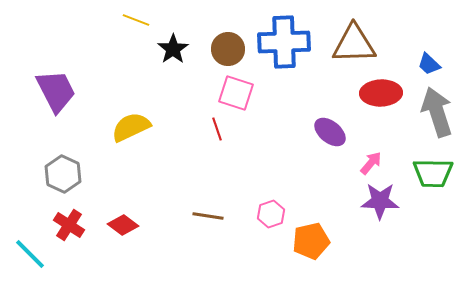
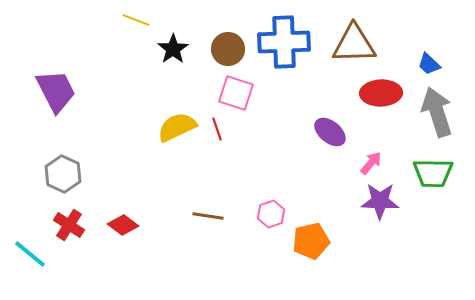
yellow semicircle: moved 46 px right
cyan line: rotated 6 degrees counterclockwise
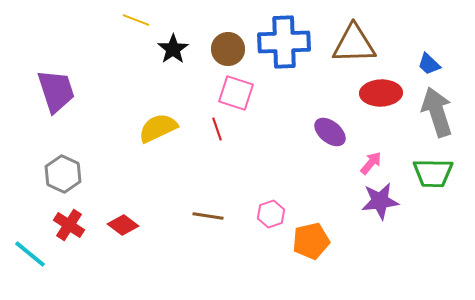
purple trapezoid: rotated 9 degrees clockwise
yellow semicircle: moved 19 px left, 1 px down
purple star: rotated 9 degrees counterclockwise
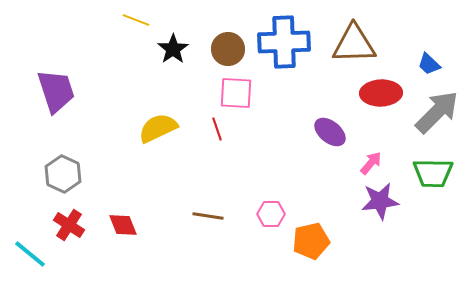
pink square: rotated 15 degrees counterclockwise
gray arrow: rotated 63 degrees clockwise
pink hexagon: rotated 20 degrees clockwise
red diamond: rotated 32 degrees clockwise
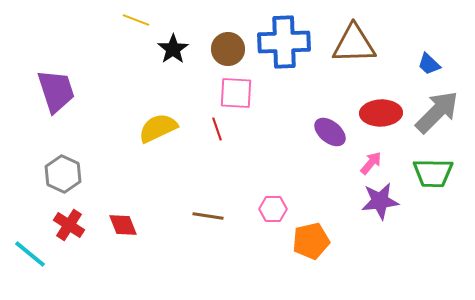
red ellipse: moved 20 px down
pink hexagon: moved 2 px right, 5 px up
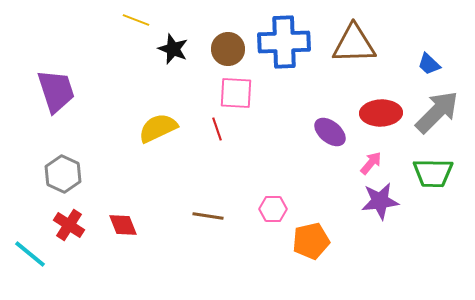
black star: rotated 16 degrees counterclockwise
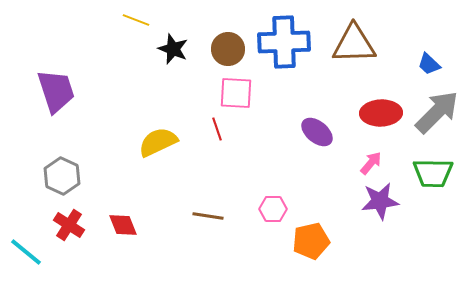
yellow semicircle: moved 14 px down
purple ellipse: moved 13 px left
gray hexagon: moved 1 px left, 2 px down
cyan line: moved 4 px left, 2 px up
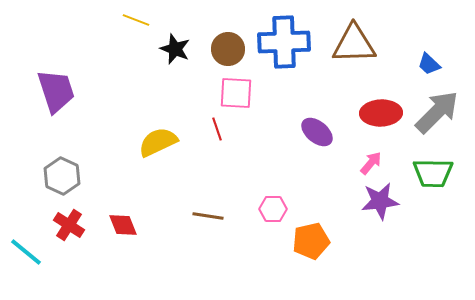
black star: moved 2 px right
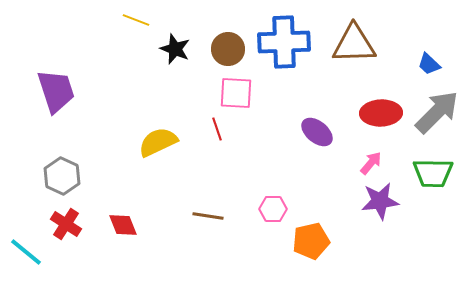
red cross: moved 3 px left, 1 px up
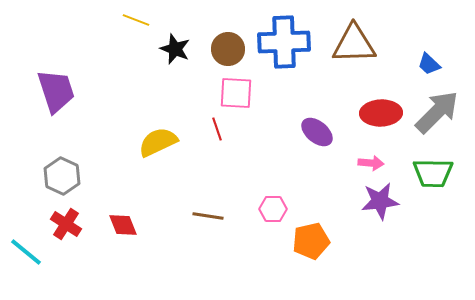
pink arrow: rotated 55 degrees clockwise
